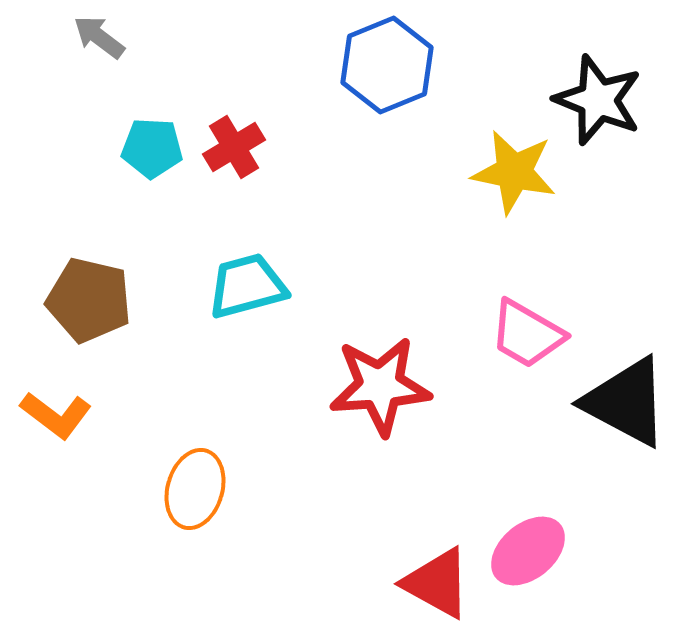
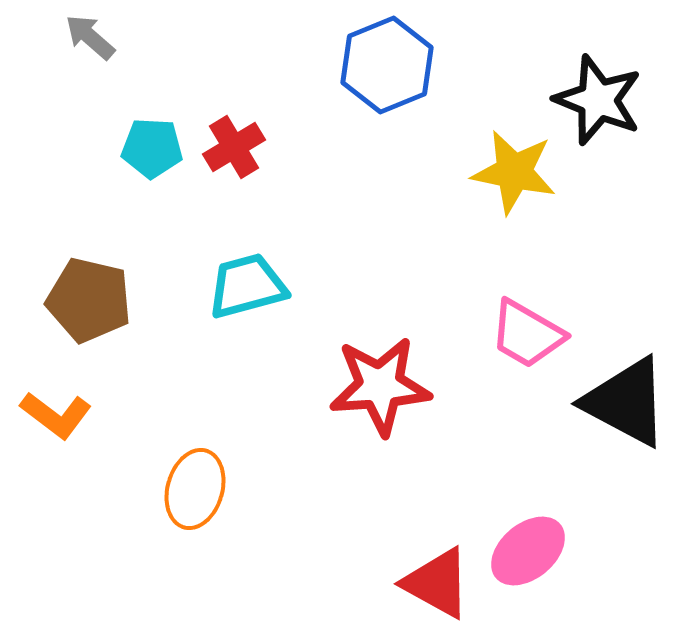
gray arrow: moved 9 px left; rotated 4 degrees clockwise
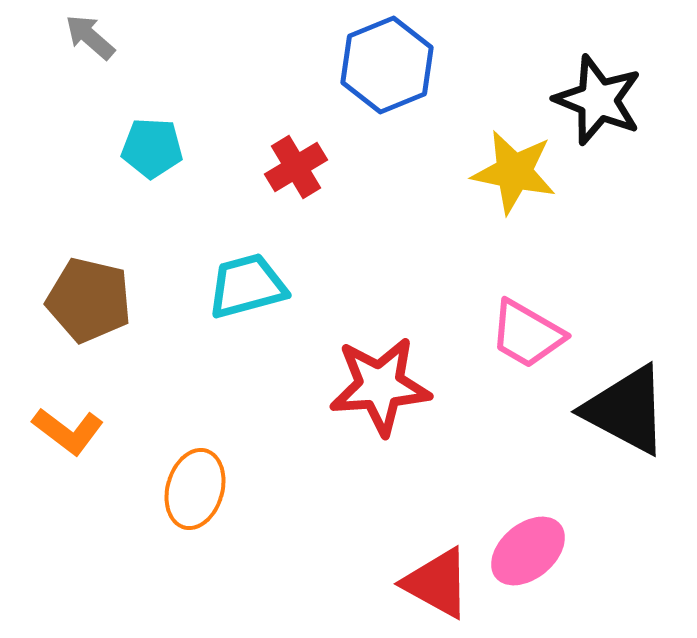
red cross: moved 62 px right, 20 px down
black triangle: moved 8 px down
orange L-shape: moved 12 px right, 16 px down
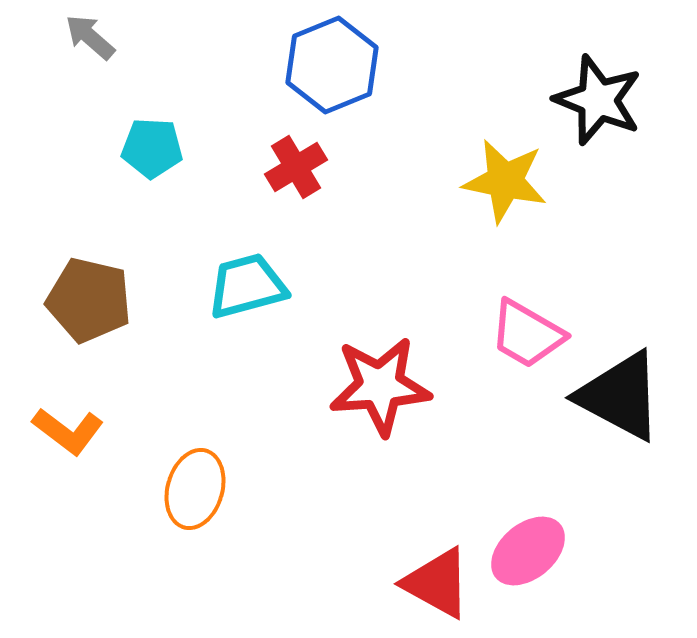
blue hexagon: moved 55 px left
yellow star: moved 9 px left, 9 px down
black triangle: moved 6 px left, 14 px up
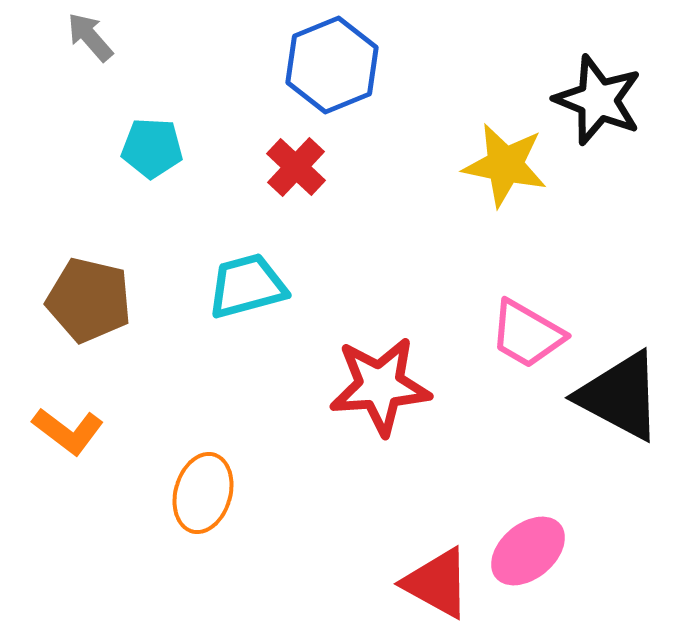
gray arrow: rotated 8 degrees clockwise
red cross: rotated 16 degrees counterclockwise
yellow star: moved 16 px up
orange ellipse: moved 8 px right, 4 px down
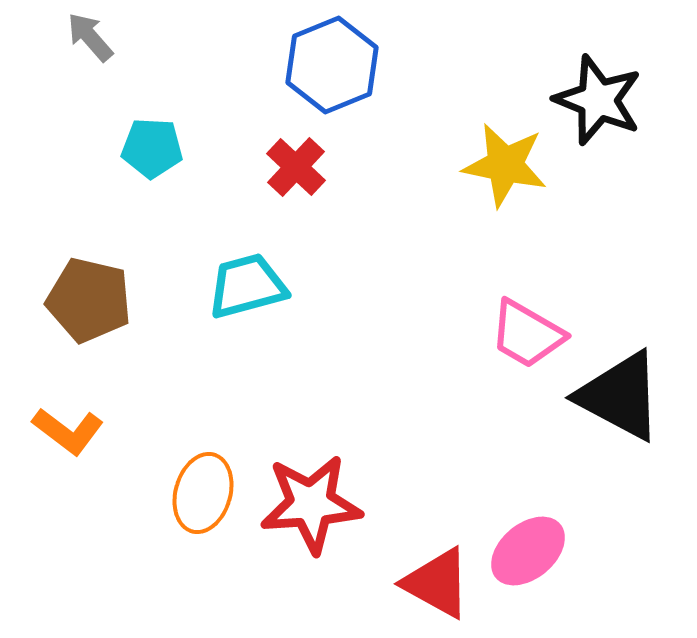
red star: moved 69 px left, 118 px down
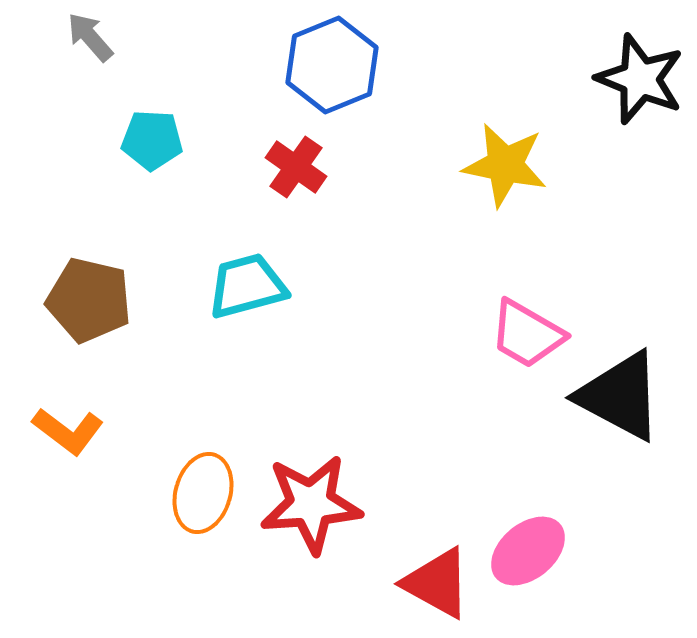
black star: moved 42 px right, 21 px up
cyan pentagon: moved 8 px up
red cross: rotated 8 degrees counterclockwise
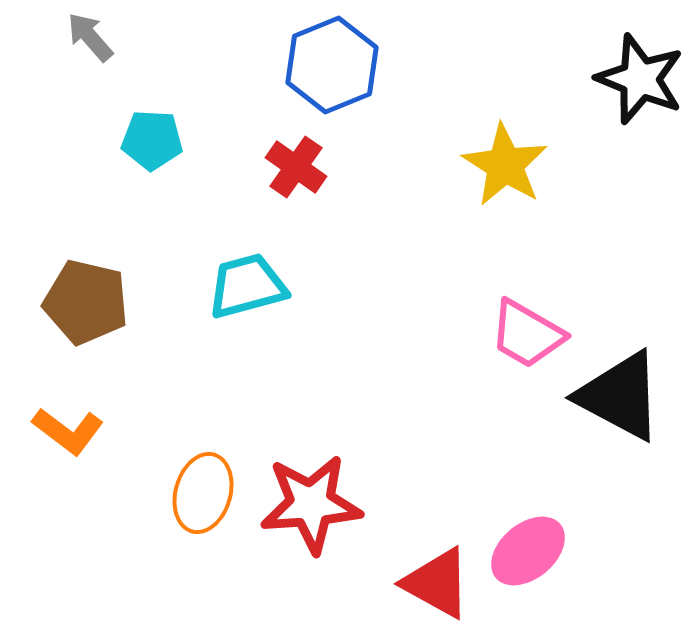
yellow star: rotated 20 degrees clockwise
brown pentagon: moved 3 px left, 2 px down
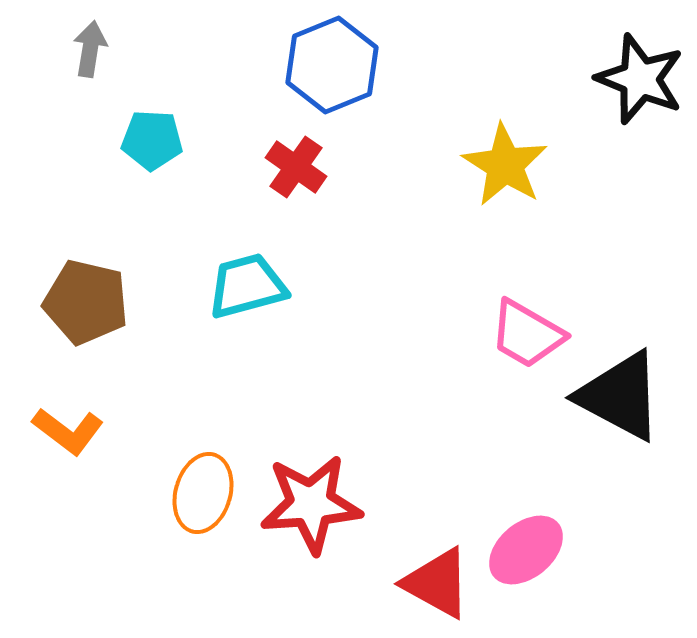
gray arrow: moved 12 px down; rotated 50 degrees clockwise
pink ellipse: moved 2 px left, 1 px up
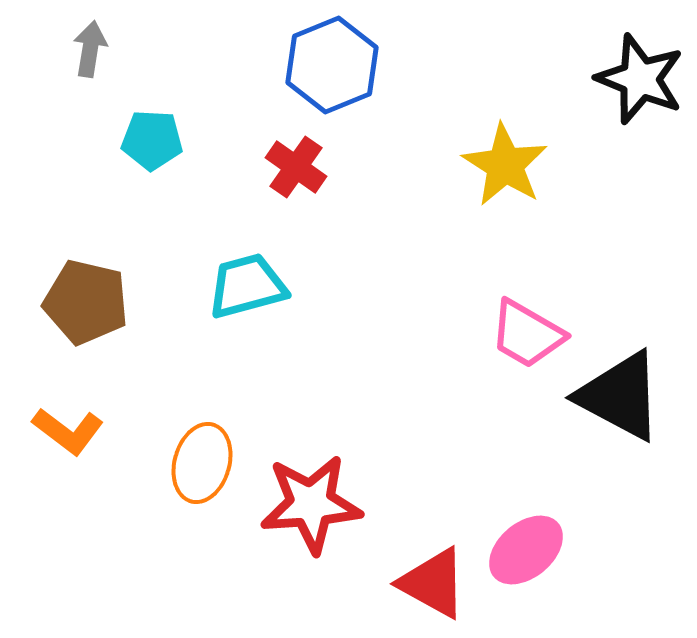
orange ellipse: moved 1 px left, 30 px up
red triangle: moved 4 px left
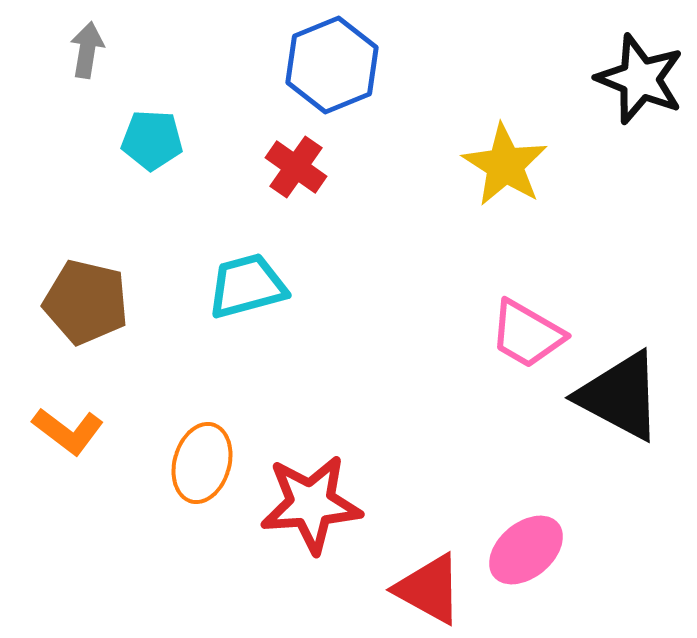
gray arrow: moved 3 px left, 1 px down
red triangle: moved 4 px left, 6 px down
